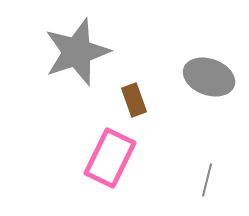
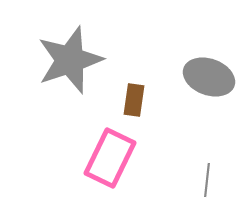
gray star: moved 7 px left, 8 px down
brown rectangle: rotated 28 degrees clockwise
gray line: rotated 8 degrees counterclockwise
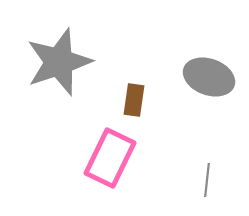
gray star: moved 11 px left, 2 px down
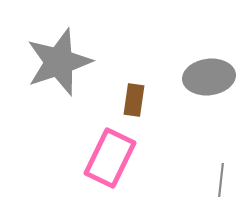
gray ellipse: rotated 27 degrees counterclockwise
gray line: moved 14 px right
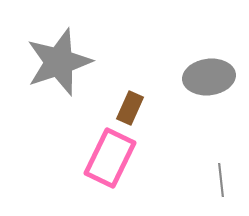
brown rectangle: moved 4 px left, 8 px down; rotated 16 degrees clockwise
gray line: rotated 12 degrees counterclockwise
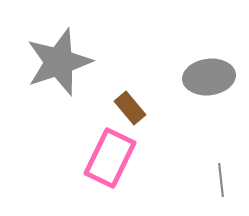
brown rectangle: rotated 64 degrees counterclockwise
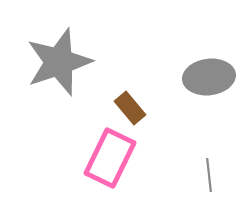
gray line: moved 12 px left, 5 px up
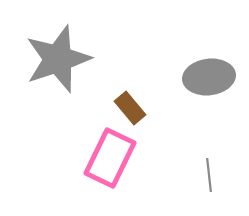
gray star: moved 1 px left, 3 px up
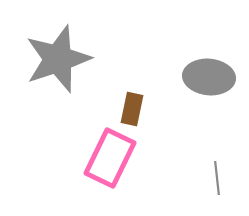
gray ellipse: rotated 12 degrees clockwise
brown rectangle: moved 2 px right, 1 px down; rotated 52 degrees clockwise
gray line: moved 8 px right, 3 px down
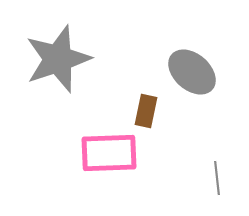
gray ellipse: moved 17 px left, 5 px up; rotated 36 degrees clockwise
brown rectangle: moved 14 px right, 2 px down
pink rectangle: moved 1 px left, 5 px up; rotated 62 degrees clockwise
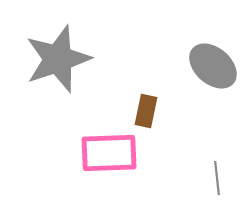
gray ellipse: moved 21 px right, 6 px up
